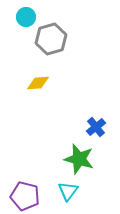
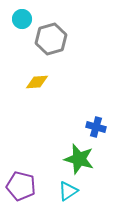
cyan circle: moved 4 px left, 2 px down
yellow diamond: moved 1 px left, 1 px up
blue cross: rotated 36 degrees counterclockwise
cyan triangle: rotated 20 degrees clockwise
purple pentagon: moved 4 px left, 10 px up
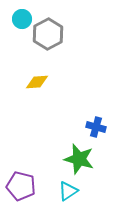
gray hexagon: moved 3 px left, 5 px up; rotated 12 degrees counterclockwise
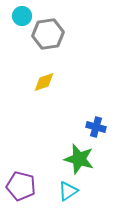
cyan circle: moved 3 px up
gray hexagon: rotated 20 degrees clockwise
yellow diamond: moved 7 px right; rotated 15 degrees counterclockwise
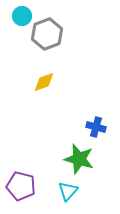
gray hexagon: moved 1 px left; rotated 12 degrees counterclockwise
cyan triangle: rotated 15 degrees counterclockwise
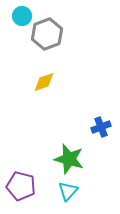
blue cross: moved 5 px right; rotated 36 degrees counterclockwise
green star: moved 10 px left
